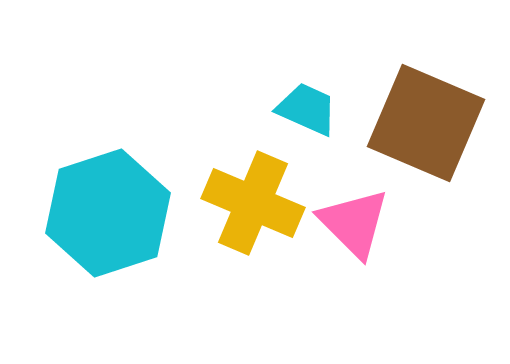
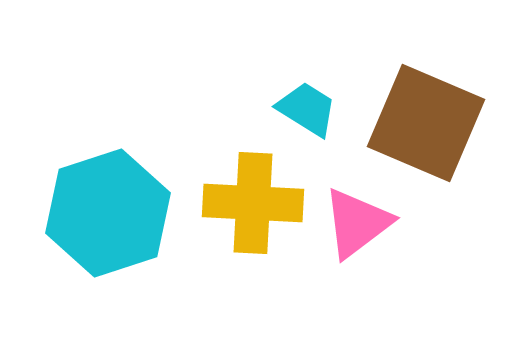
cyan trapezoid: rotated 8 degrees clockwise
yellow cross: rotated 20 degrees counterclockwise
pink triangle: moved 3 px right; rotated 38 degrees clockwise
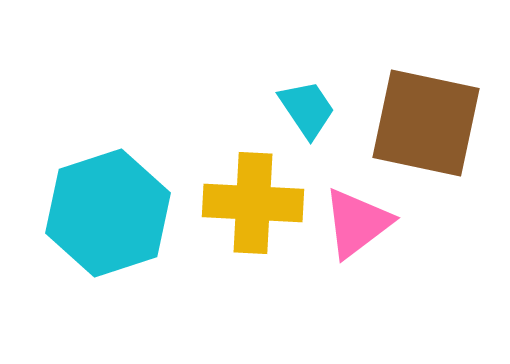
cyan trapezoid: rotated 24 degrees clockwise
brown square: rotated 11 degrees counterclockwise
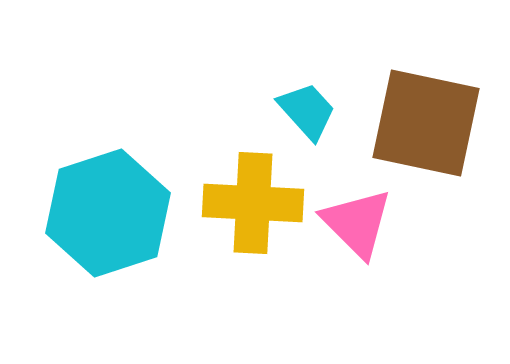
cyan trapezoid: moved 2 px down; rotated 8 degrees counterclockwise
pink triangle: rotated 38 degrees counterclockwise
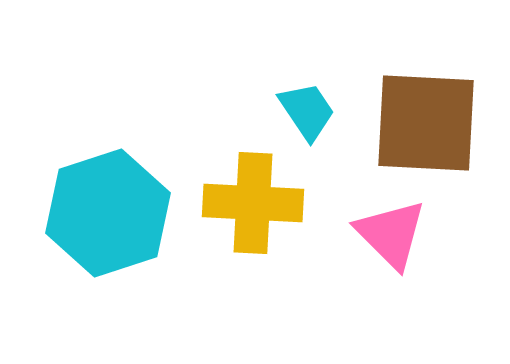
cyan trapezoid: rotated 8 degrees clockwise
brown square: rotated 9 degrees counterclockwise
pink triangle: moved 34 px right, 11 px down
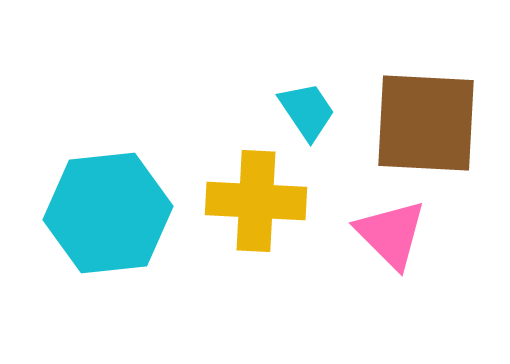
yellow cross: moved 3 px right, 2 px up
cyan hexagon: rotated 12 degrees clockwise
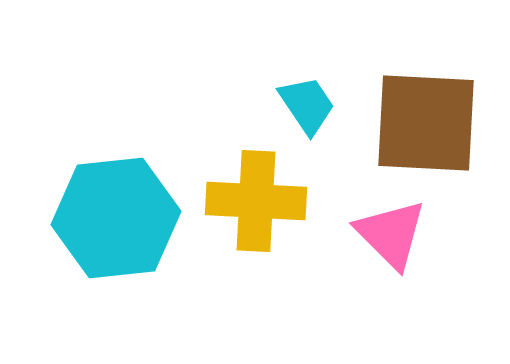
cyan trapezoid: moved 6 px up
cyan hexagon: moved 8 px right, 5 px down
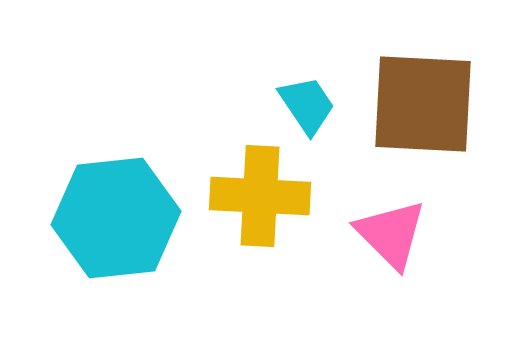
brown square: moved 3 px left, 19 px up
yellow cross: moved 4 px right, 5 px up
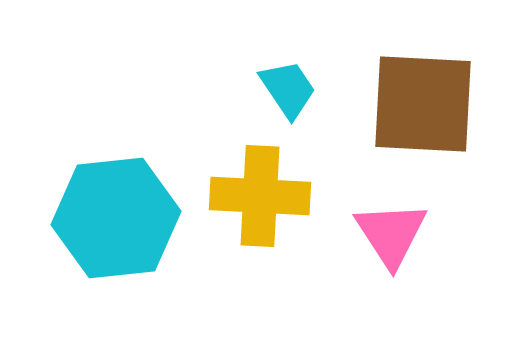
cyan trapezoid: moved 19 px left, 16 px up
pink triangle: rotated 12 degrees clockwise
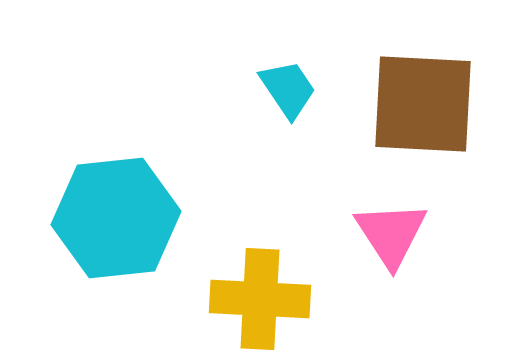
yellow cross: moved 103 px down
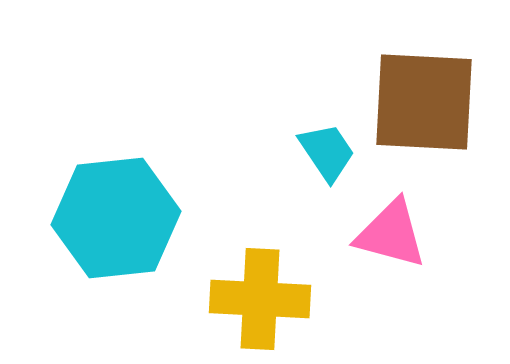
cyan trapezoid: moved 39 px right, 63 px down
brown square: moved 1 px right, 2 px up
pink triangle: rotated 42 degrees counterclockwise
